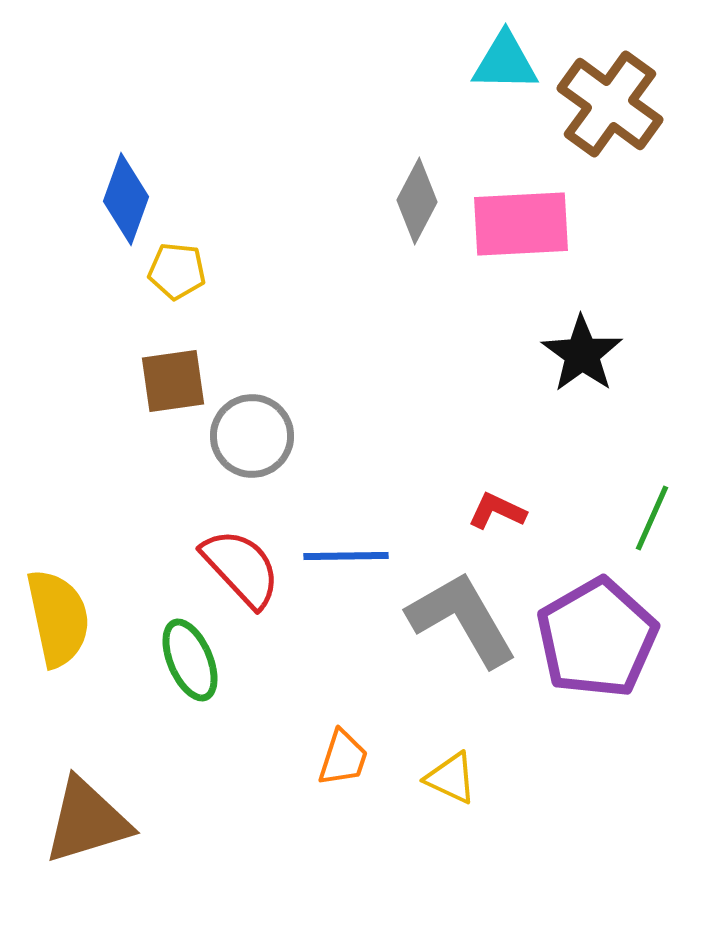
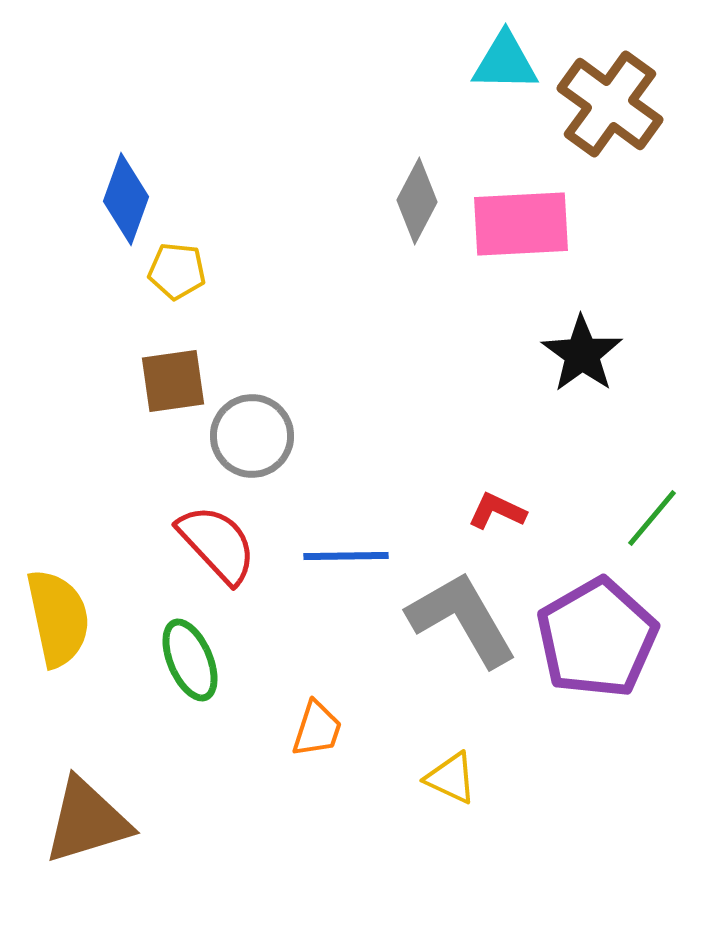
green line: rotated 16 degrees clockwise
red semicircle: moved 24 px left, 24 px up
orange trapezoid: moved 26 px left, 29 px up
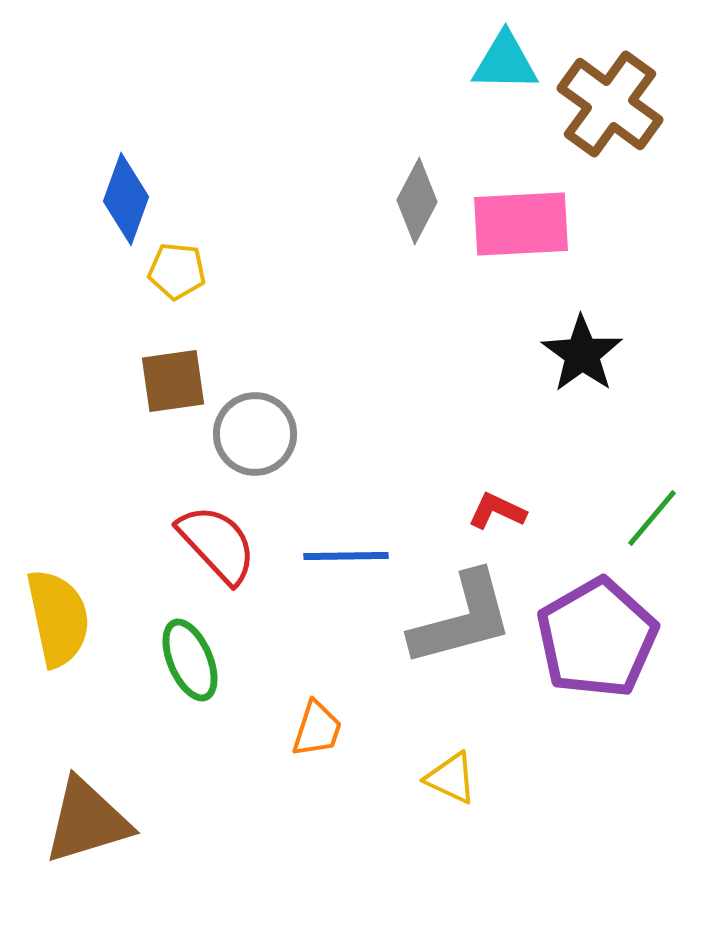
gray circle: moved 3 px right, 2 px up
gray L-shape: rotated 105 degrees clockwise
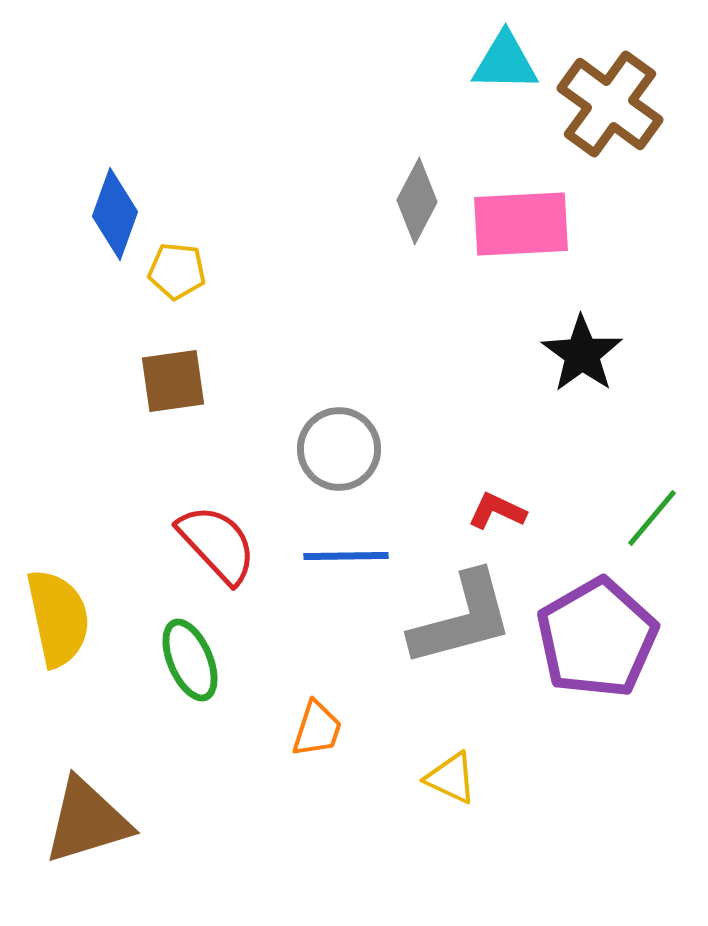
blue diamond: moved 11 px left, 15 px down
gray circle: moved 84 px right, 15 px down
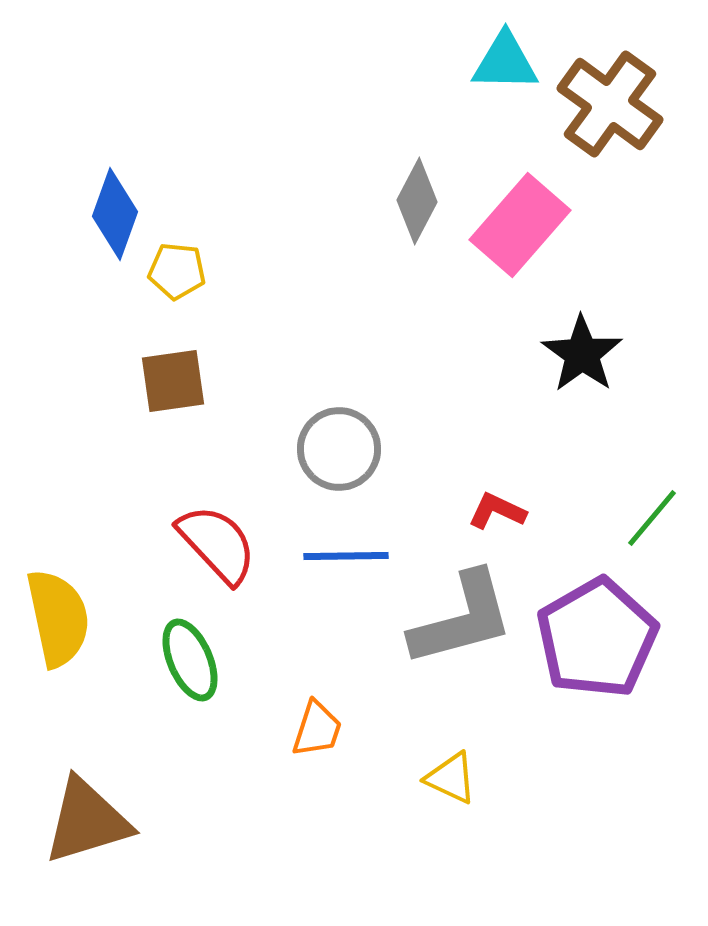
pink rectangle: moved 1 px left, 1 px down; rotated 46 degrees counterclockwise
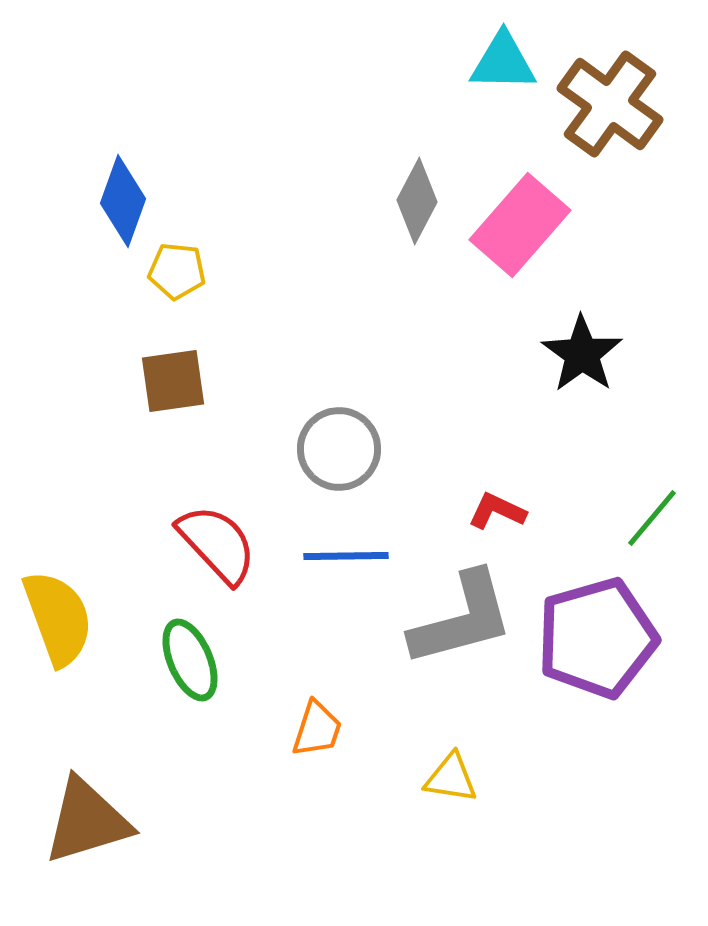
cyan triangle: moved 2 px left
blue diamond: moved 8 px right, 13 px up
yellow semicircle: rotated 8 degrees counterclockwise
purple pentagon: rotated 14 degrees clockwise
yellow triangle: rotated 16 degrees counterclockwise
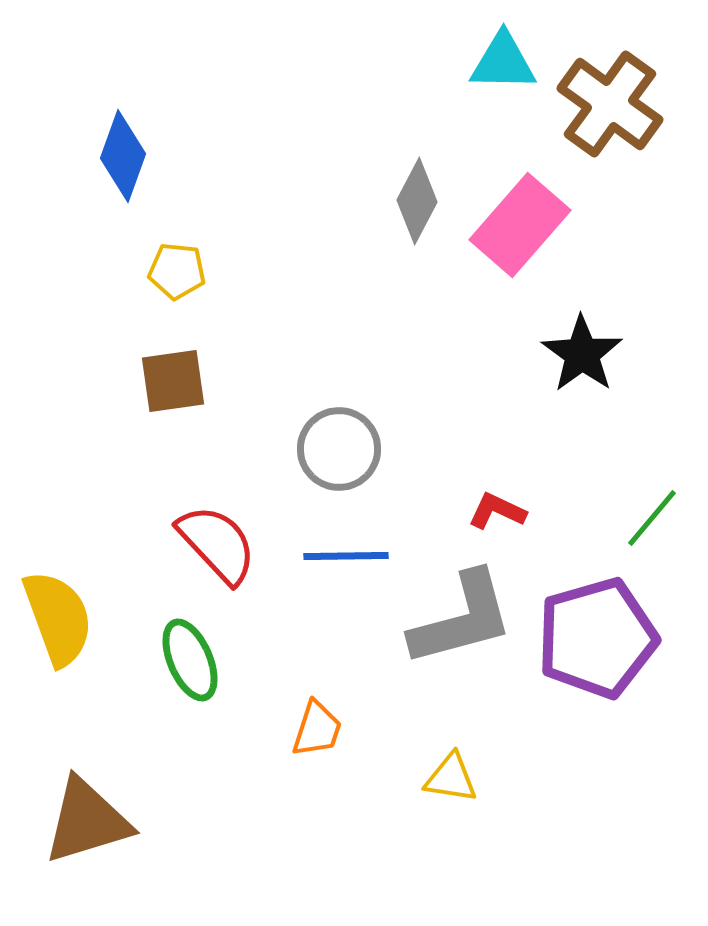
blue diamond: moved 45 px up
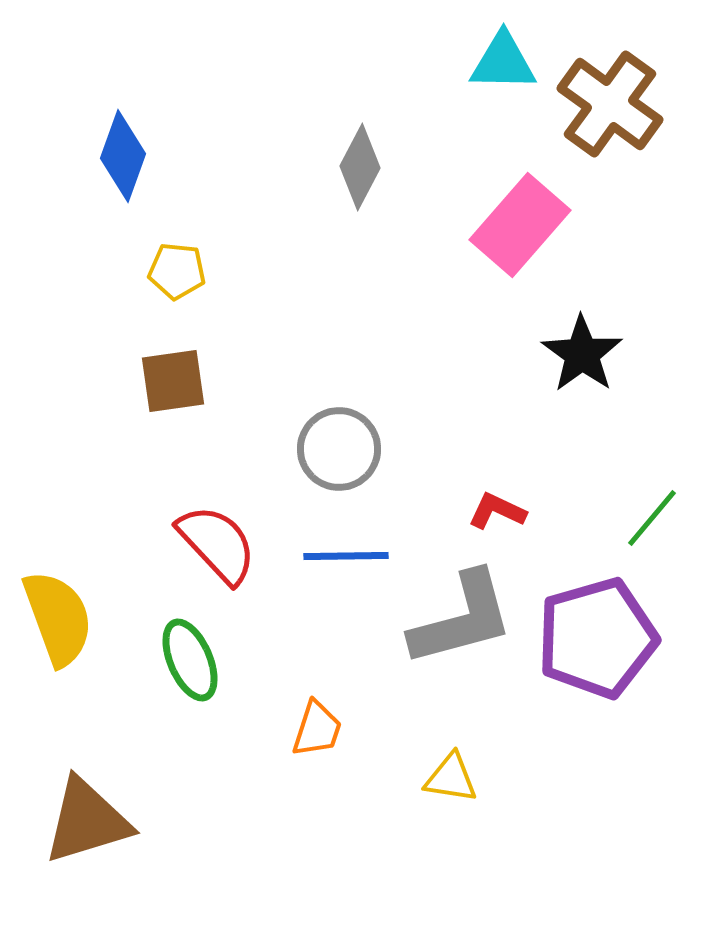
gray diamond: moved 57 px left, 34 px up
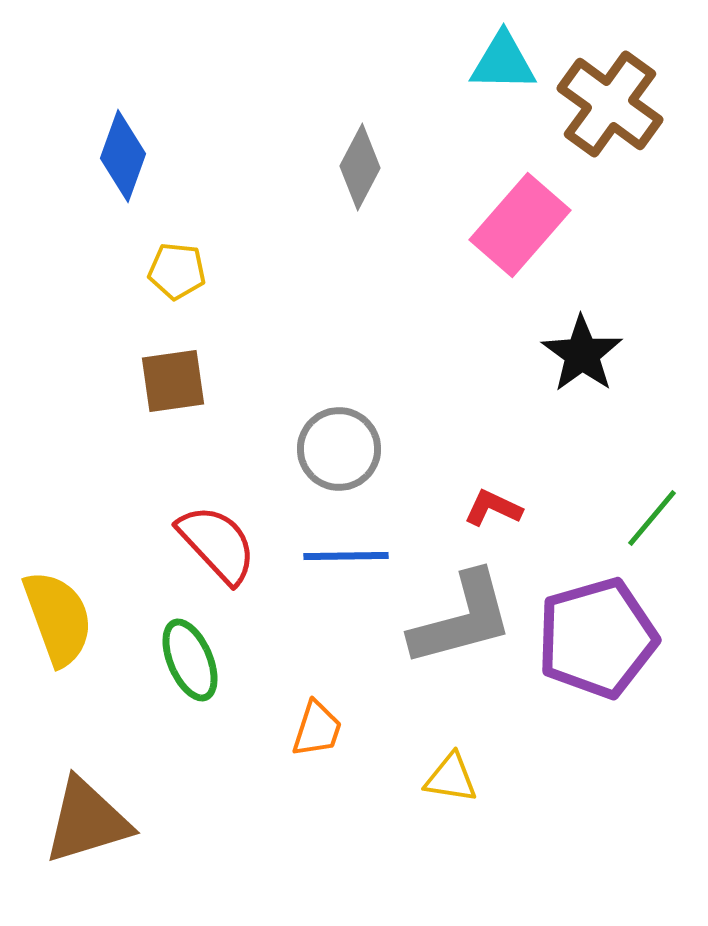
red L-shape: moved 4 px left, 3 px up
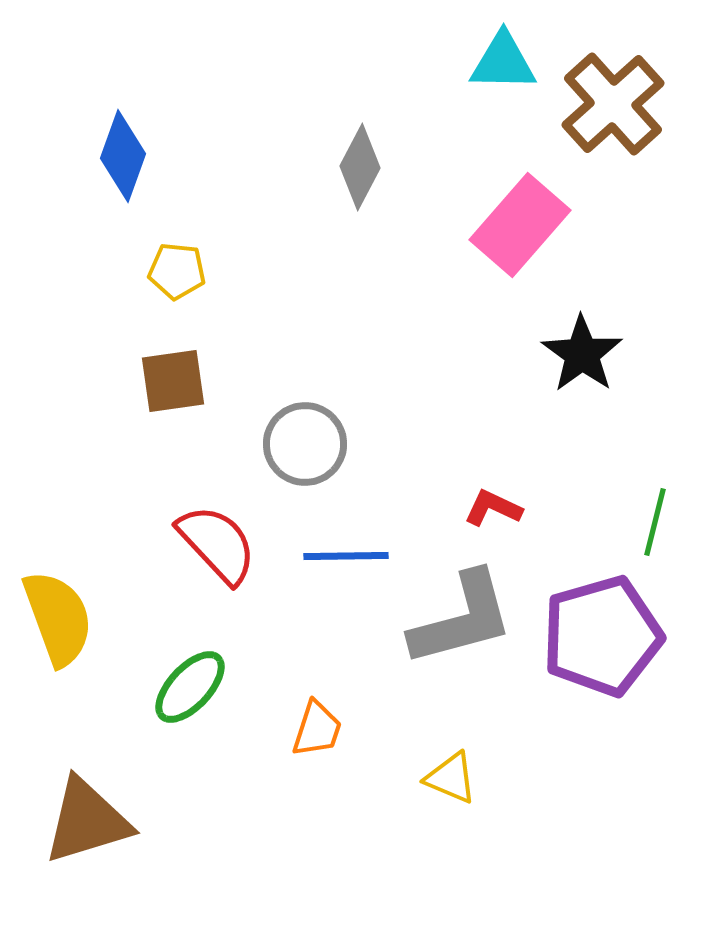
brown cross: moved 3 px right; rotated 12 degrees clockwise
gray circle: moved 34 px left, 5 px up
green line: moved 3 px right, 4 px down; rotated 26 degrees counterclockwise
purple pentagon: moved 5 px right, 2 px up
green ellipse: moved 27 px down; rotated 66 degrees clockwise
yellow triangle: rotated 14 degrees clockwise
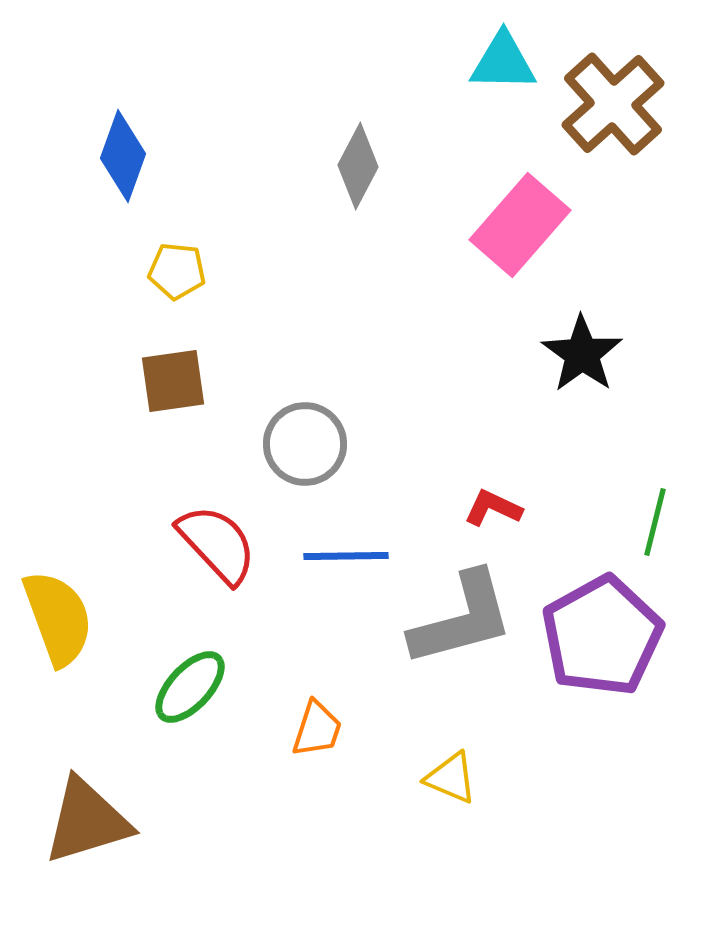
gray diamond: moved 2 px left, 1 px up
purple pentagon: rotated 13 degrees counterclockwise
